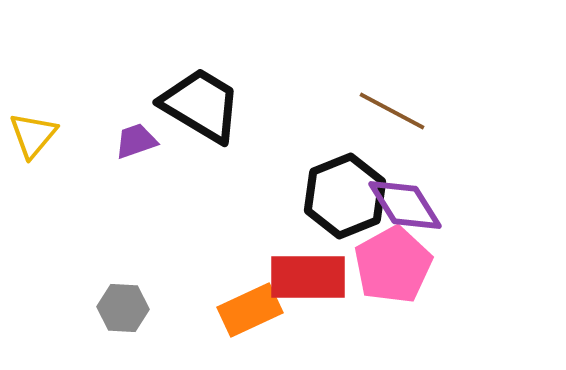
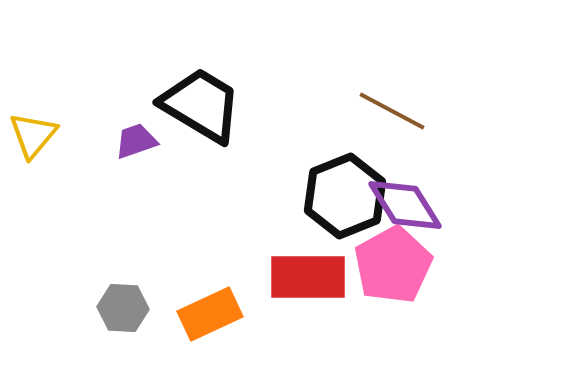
orange rectangle: moved 40 px left, 4 px down
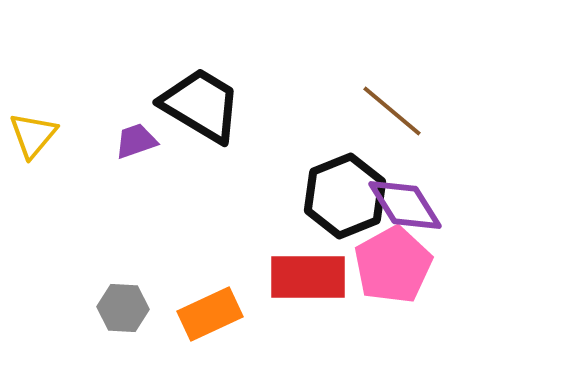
brown line: rotated 12 degrees clockwise
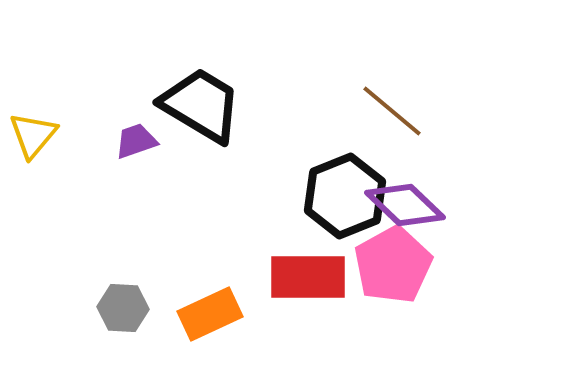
purple diamond: rotated 14 degrees counterclockwise
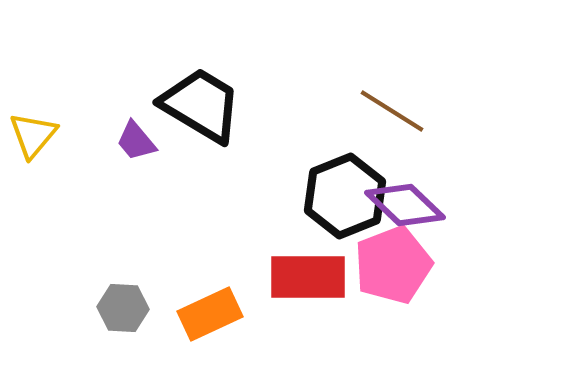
brown line: rotated 8 degrees counterclockwise
purple trapezoid: rotated 111 degrees counterclockwise
pink pentagon: rotated 8 degrees clockwise
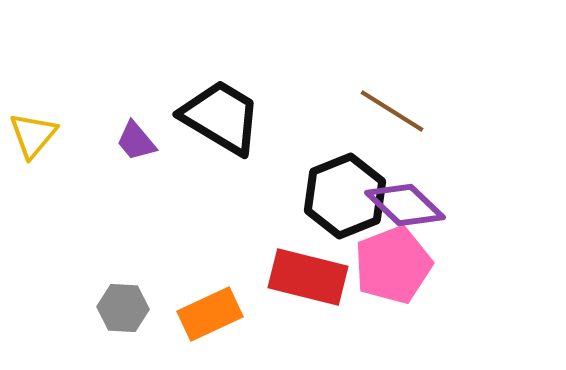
black trapezoid: moved 20 px right, 12 px down
red rectangle: rotated 14 degrees clockwise
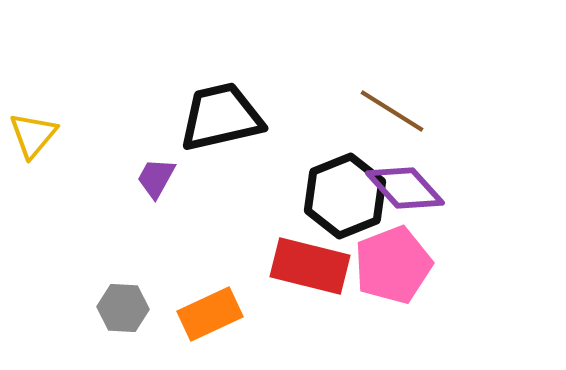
black trapezoid: rotated 44 degrees counterclockwise
purple trapezoid: moved 20 px right, 37 px down; rotated 69 degrees clockwise
purple diamond: moved 17 px up; rotated 4 degrees clockwise
red rectangle: moved 2 px right, 11 px up
